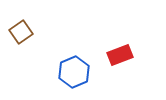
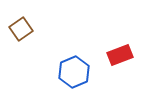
brown square: moved 3 px up
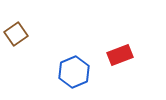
brown square: moved 5 px left, 5 px down
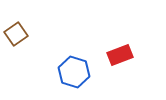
blue hexagon: rotated 20 degrees counterclockwise
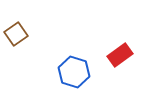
red rectangle: rotated 15 degrees counterclockwise
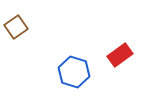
brown square: moved 7 px up
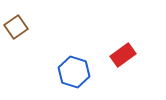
red rectangle: moved 3 px right
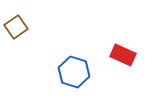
red rectangle: rotated 60 degrees clockwise
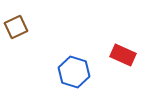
brown square: rotated 10 degrees clockwise
